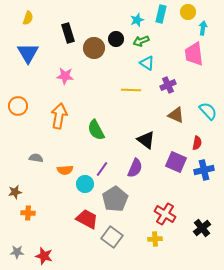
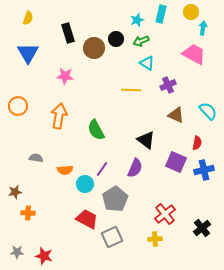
yellow circle: moved 3 px right
pink trapezoid: rotated 125 degrees clockwise
red cross: rotated 20 degrees clockwise
gray square: rotated 30 degrees clockwise
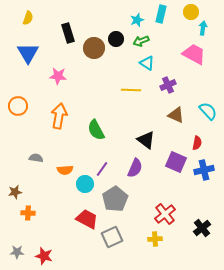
pink star: moved 7 px left
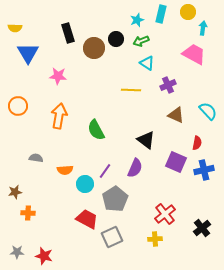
yellow circle: moved 3 px left
yellow semicircle: moved 13 px left, 10 px down; rotated 72 degrees clockwise
purple line: moved 3 px right, 2 px down
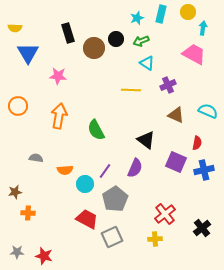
cyan star: moved 2 px up
cyan semicircle: rotated 24 degrees counterclockwise
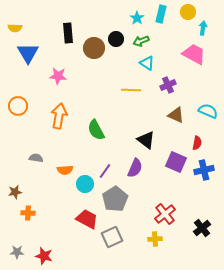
cyan star: rotated 16 degrees counterclockwise
black rectangle: rotated 12 degrees clockwise
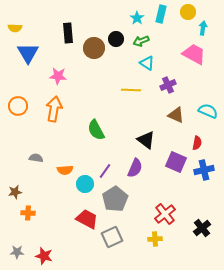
orange arrow: moved 5 px left, 7 px up
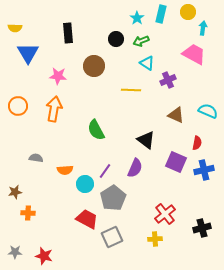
brown circle: moved 18 px down
purple cross: moved 5 px up
gray pentagon: moved 2 px left, 1 px up
black cross: rotated 24 degrees clockwise
gray star: moved 2 px left
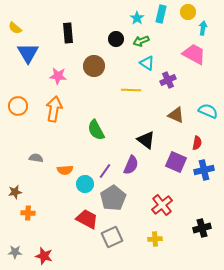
yellow semicircle: rotated 40 degrees clockwise
purple semicircle: moved 4 px left, 3 px up
red cross: moved 3 px left, 9 px up
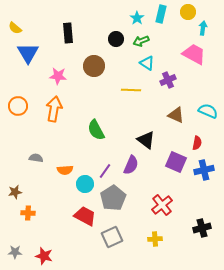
red trapezoid: moved 2 px left, 3 px up
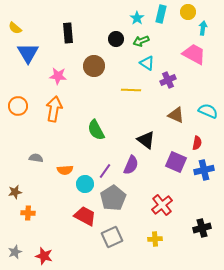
gray star: rotated 24 degrees counterclockwise
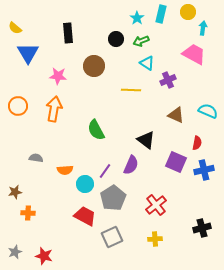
red cross: moved 6 px left
